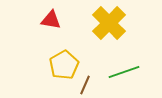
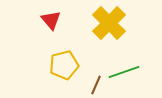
red triangle: rotated 40 degrees clockwise
yellow pentagon: rotated 16 degrees clockwise
brown line: moved 11 px right
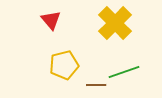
yellow cross: moved 6 px right
brown line: rotated 66 degrees clockwise
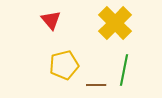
green line: moved 2 px up; rotated 60 degrees counterclockwise
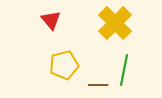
brown line: moved 2 px right
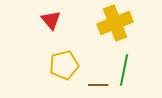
yellow cross: rotated 24 degrees clockwise
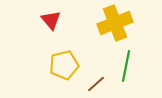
green line: moved 2 px right, 4 px up
brown line: moved 2 px left, 1 px up; rotated 42 degrees counterclockwise
